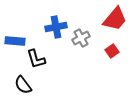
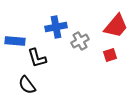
red trapezoid: moved 1 px right, 7 px down
gray cross: moved 1 px left, 3 px down
red square: moved 2 px left, 4 px down; rotated 16 degrees clockwise
black L-shape: moved 1 px right, 1 px up
black semicircle: moved 4 px right
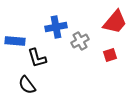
red trapezoid: moved 1 px left, 4 px up
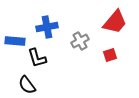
blue cross: moved 9 px left
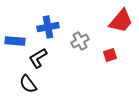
red trapezoid: moved 6 px right, 1 px up
blue cross: moved 1 px right
black L-shape: moved 1 px right; rotated 75 degrees clockwise
black semicircle: moved 1 px right, 1 px up
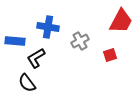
red trapezoid: rotated 12 degrees counterclockwise
blue cross: rotated 20 degrees clockwise
black L-shape: moved 2 px left
black semicircle: moved 1 px left, 1 px up
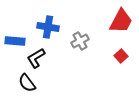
red square: moved 11 px right, 1 px down; rotated 24 degrees counterclockwise
